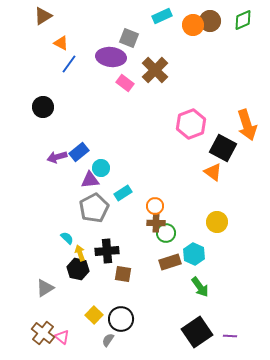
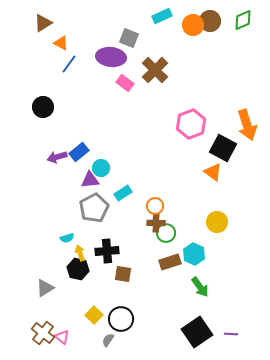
brown triangle at (43, 16): moved 7 px down
cyan semicircle at (67, 238): rotated 120 degrees clockwise
purple line at (230, 336): moved 1 px right, 2 px up
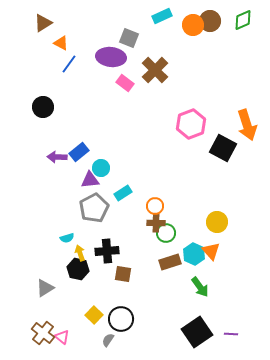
purple arrow at (57, 157): rotated 18 degrees clockwise
orange triangle at (213, 172): moved 2 px left, 79 px down; rotated 12 degrees clockwise
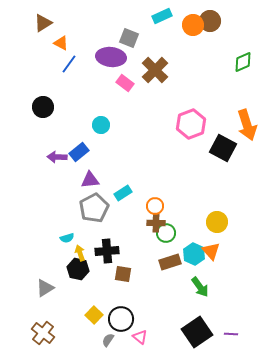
green diamond at (243, 20): moved 42 px down
cyan circle at (101, 168): moved 43 px up
pink triangle at (62, 337): moved 78 px right
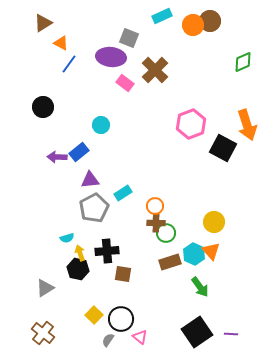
yellow circle at (217, 222): moved 3 px left
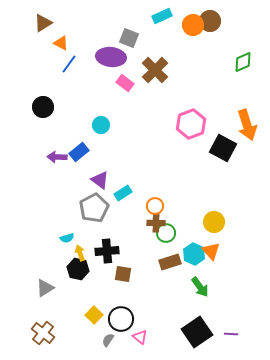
purple triangle at (90, 180): moved 10 px right; rotated 42 degrees clockwise
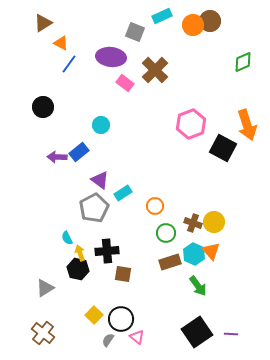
gray square at (129, 38): moved 6 px right, 6 px up
brown cross at (156, 223): moved 37 px right; rotated 18 degrees clockwise
cyan semicircle at (67, 238): rotated 80 degrees clockwise
green arrow at (200, 287): moved 2 px left, 1 px up
pink triangle at (140, 337): moved 3 px left
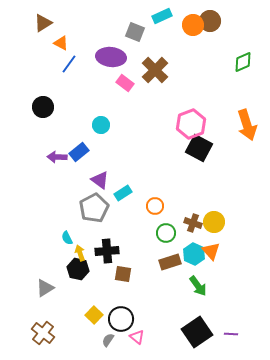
black square at (223, 148): moved 24 px left
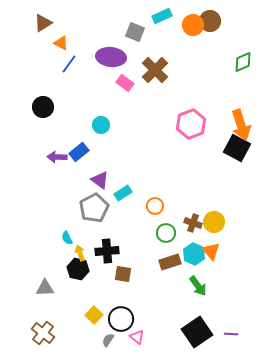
orange arrow at (247, 125): moved 6 px left
black square at (199, 148): moved 38 px right
gray triangle at (45, 288): rotated 30 degrees clockwise
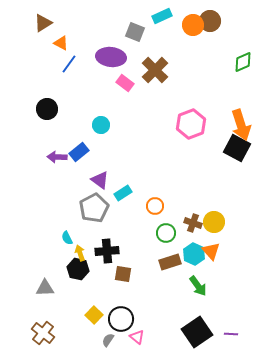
black circle at (43, 107): moved 4 px right, 2 px down
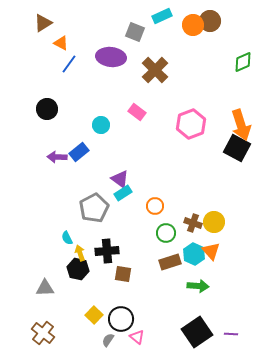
pink rectangle at (125, 83): moved 12 px right, 29 px down
purple triangle at (100, 180): moved 20 px right, 1 px up
green arrow at (198, 286): rotated 50 degrees counterclockwise
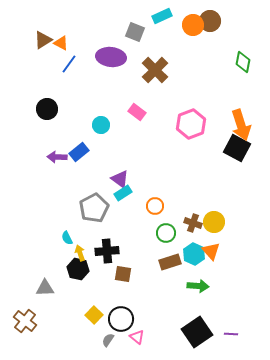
brown triangle at (43, 23): moved 17 px down
green diamond at (243, 62): rotated 55 degrees counterclockwise
brown cross at (43, 333): moved 18 px left, 12 px up
